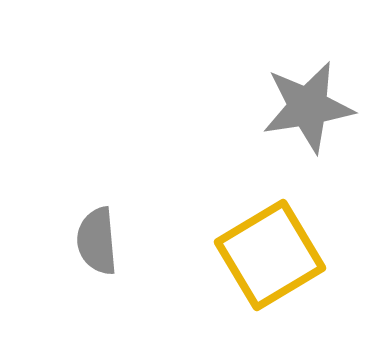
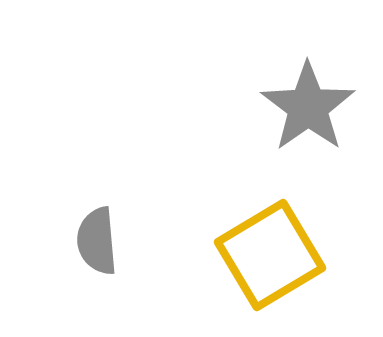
gray star: rotated 26 degrees counterclockwise
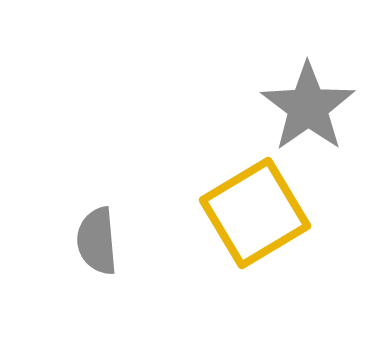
yellow square: moved 15 px left, 42 px up
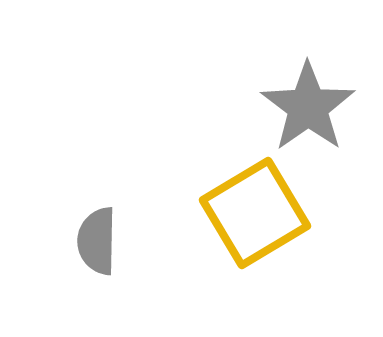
gray semicircle: rotated 6 degrees clockwise
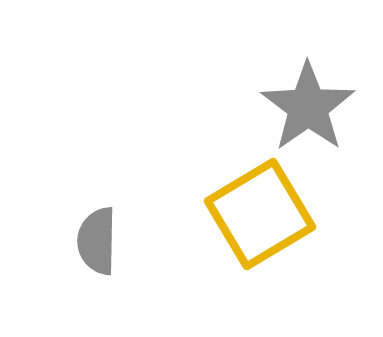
yellow square: moved 5 px right, 1 px down
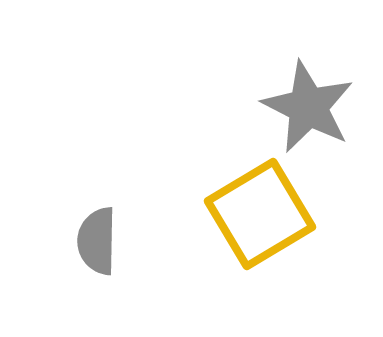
gray star: rotated 10 degrees counterclockwise
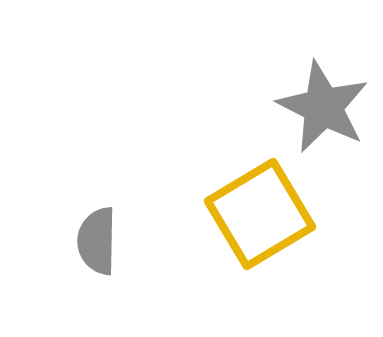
gray star: moved 15 px right
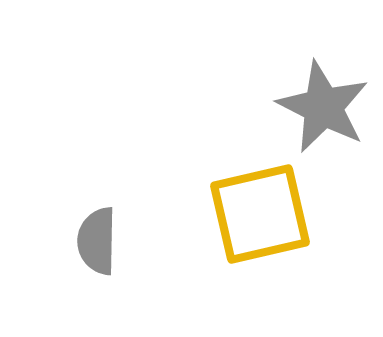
yellow square: rotated 18 degrees clockwise
